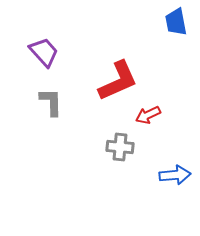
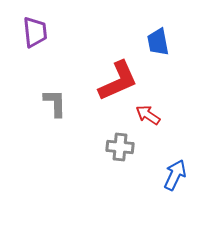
blue trapezoid: moved 18 px left, 20 px down
purple trapezoid: moved 9 px left, 20 px up; rotated 36 degrees clockwise
gray L-shape: moved 4 px right, 1 px down
red arrow: rotated 60 degrees clockwise
blue arrow: rotated 60 degrees counterclockwise
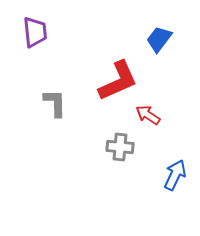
blue trapezoid: moved 1 px right, 3 px up; rotated 48 degrees clockwise
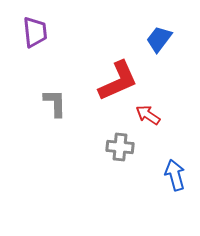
blue arrow: rotated 40 degrees counterclockwise
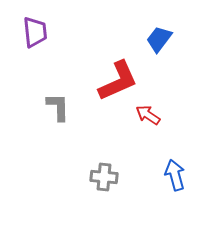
gray L-shape: moved 3 px right, 4 px down
gray cross: moved 16 px left, 30 px down
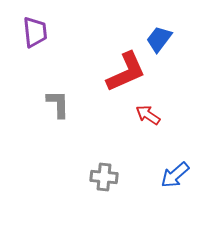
red L-shape: moved 8 px right, 9 px up
gray L-shape: moved 3 px up
blue arrow: rotated 116 degrees counterclockwise
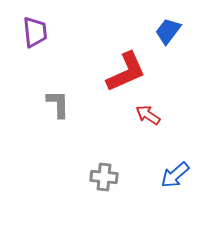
blue trapezoid: moved 9 px right, 8 px up
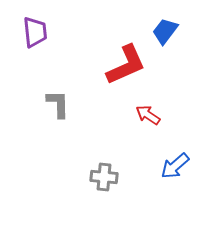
blue trapezoid: moved 3 px left
red L-shape: moved 7 px up
blue arrow: moved 9 px up
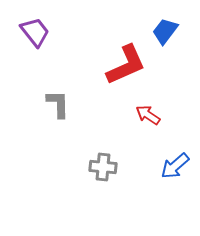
purple trapezoid: rotated 32 degrees counterclockwise
gray cross: moved 1 px left, 10 px up
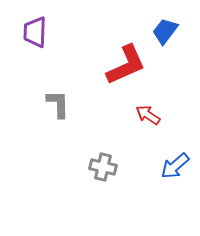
purple trapezoid: rotated 140 degrees counterclockwise
gray cross: rotated 8 degrees clockwise
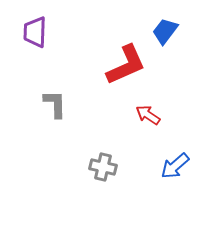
gray L-shape: moved 3 px left
